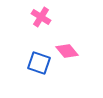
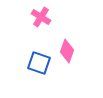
pink diamond: rotated 60 degrees clockwise
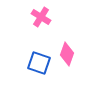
pink diamond: moved 3 px down
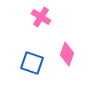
blue square: moved 7 px left
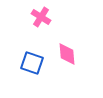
pink diamond: rotated 25 degrees counterclockwise
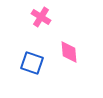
pink diamond: moved 2 px right, 2 px up
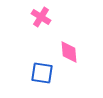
blue square: moved 10 px right, 10 px down; rotated 10 degrees counterclockwise
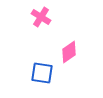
pink diamond: rotated 60 degrees clockwise
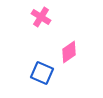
blue square: rotated 15 degrees clockwise
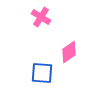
blue square: rotated 20 degrees counterclockwise
